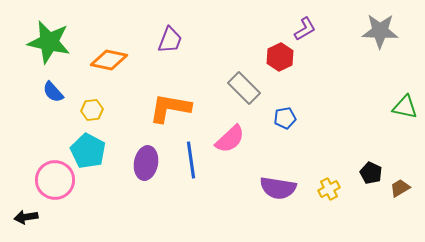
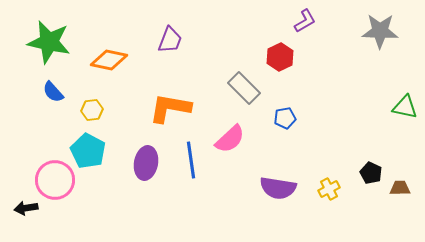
purple L-shape: moved 8 px up
brown trapezoid: rotated 30 degrees clockwise
black arrow: moved 9 px up
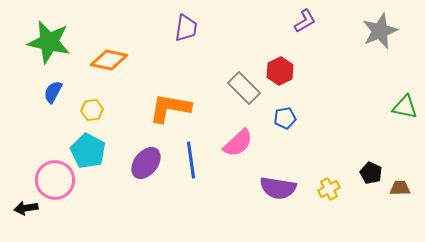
gray star: rotated 24 degrees counterclockwise
purple trapezoid: moved 16 px right, 12 px up; rotated 12 degrees counterclockwise
red hexagon: moved 14 px down
blue semicircle: rotated 70 degrees clockwise
pink semicircle: moved 8 px right, 4 px down
purple ellipse: rotated 28 degrees clockwise
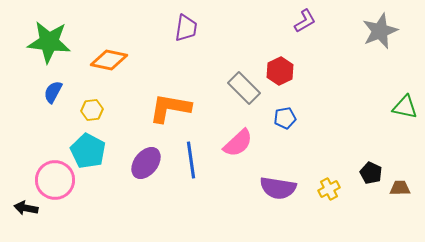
green star: rotated 6 degrees counterclockwise
black arrow: rotated 20 degrees clockwise
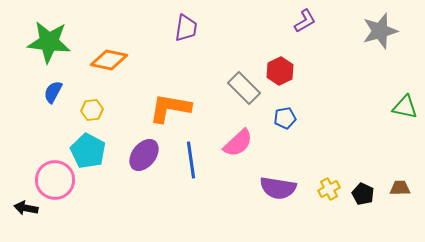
gray star: rotated 6 degrees clockwise
purple ellipse: moved 2 px left, 8 px up
black pentagon: moved 8 px left, 21 px down
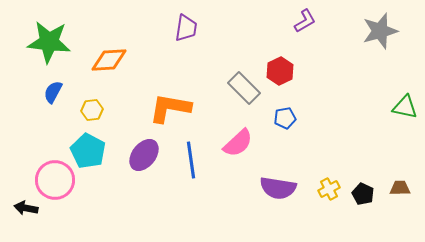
orange diamond: rotated 15 degrees counterclockwise
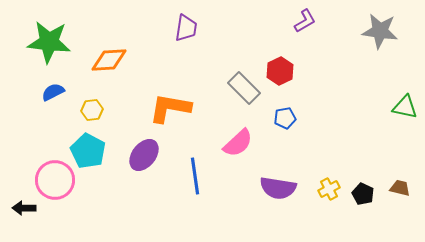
gray star: rotated 24 degrees clockwise
blue semicircle: rotated 35 degrees clockwise
blue line: moved 4 px right, 16 px down
brown trapezoid: rotated 15 degrees clockwise
black arrow: moved 2 px left; rotated 10 degrees counterclockwise
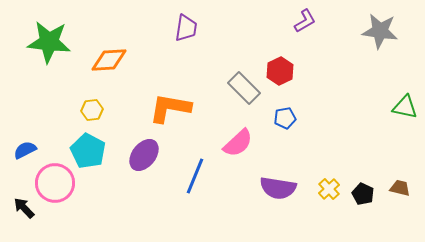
blue semicircle: moved 28 px left, 58 px down
blue line: rotated 30 degrees clockwise
pink circle: moved 3 px down
yellow cross: rotated 15 degrees counterclockwise
black arrow: rotated 45 degrees clockwise
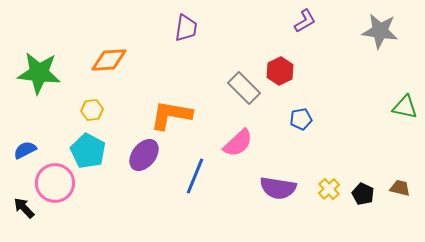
green star: moved 10 px left, 31 px down
orange L-shape: moved 1 px right, 7 px down
blue pentagon: moved 16 px right, 1 px down
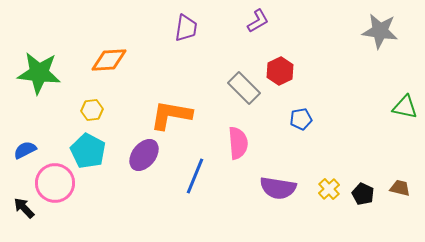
purple L-shape: moved 47 px left
pink semicircle: rotated 52 degrees counterclockwise
